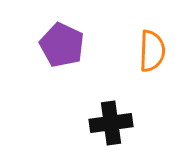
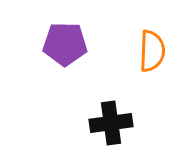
purple pentagon: moved 3 px right, 1 px up; rotated 24 degrees counterclockwise
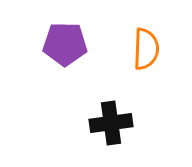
orange semicircle: moved 6 px left, 2 px up
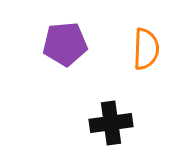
purple pentagon: rotated 6 degrees counterclockwise
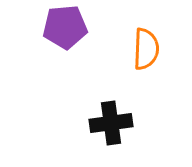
purple pentagon: moved 17 px up
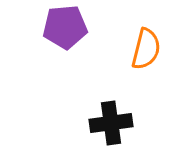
orange semicircle: rotated 12 degrees clockwise
